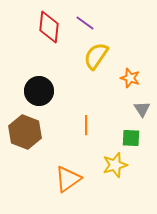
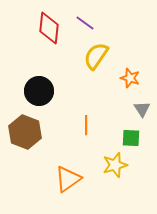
red diamond: moved 1 px down
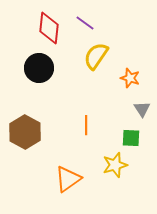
black circle: moved 23 px up
brown hexagon: rotated 8 degrees clockwise
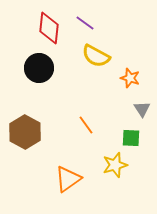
yellow semicircle: rotated 96 degrees counterclockwise
orange line: rotated 36 degrees counterclockwise
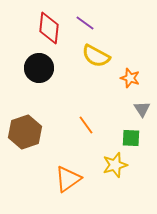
brown hexagon: rotated 12 degrees clockwise
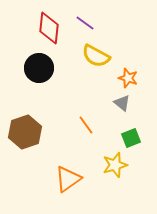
orange star: moved 2 px left
gray triangle: moved 20 px left, 6 px up; rotated 18 degrees counterclockwise
green square: rotated 24 degrees counterclockwise
